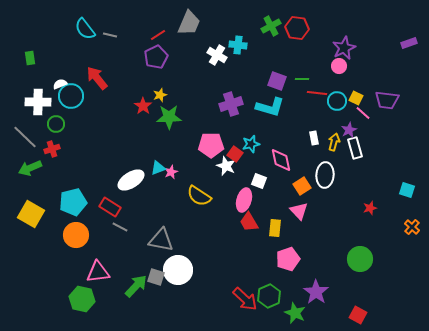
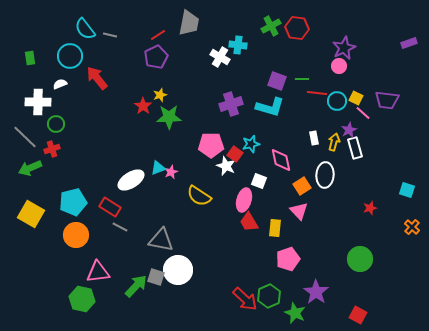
gray trapezoid at (189, 23): rotated 12 degrees counterclockwise
white cross at (217, 55): moved 3 px right, 2 px down
cyan circle at (71, 96): moved 1 px left, 40 px up
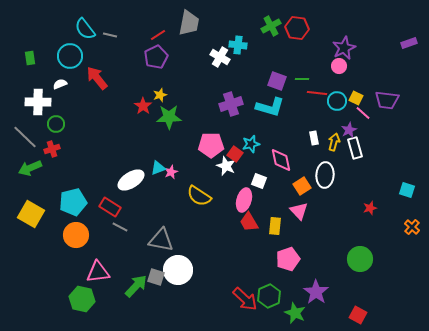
yellow rectangle at (275, 228): moved 2 px up
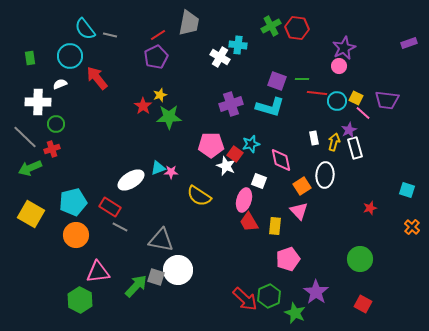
pink star at (171, 172): rotated 24 degrees clockwise
green hexagon at (82, 299): moved 2 px left, 1 px down; rotated 15 degrees clockwise
red square at (358, 315): moved 5 px right, 11 px up
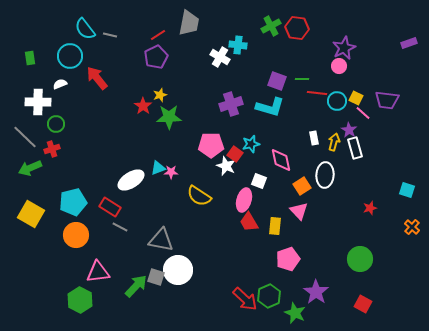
purple star at (349, 130): rotated 14 degrees counterclockwise
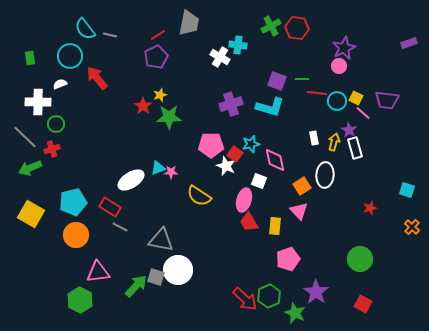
pink diamond at (281, 160): moved 6 px left
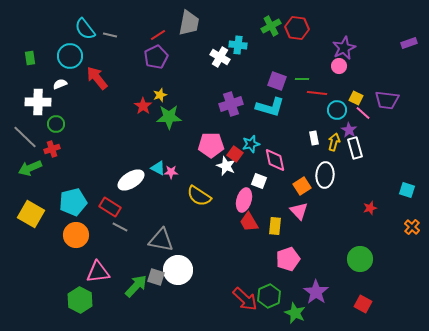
cyan circle at (337, 101): moved 9 px down
cyan triangle at (158, 168): rotated 49 degrees clockwise
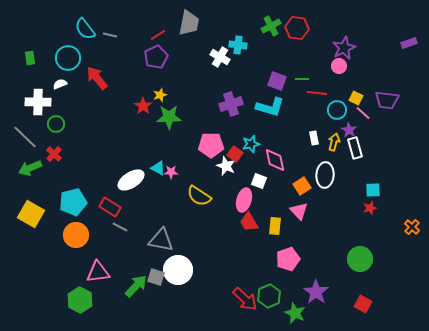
cyan circle at (70, 56): moved 2 px left, 2 px down
red cross at (52, 149): moved 2 px right, 5 px down; rotated 28 degrees counterclockwise
cyan square at (407, 190): moved 34 px left; rotated 21 degrees counterclockwise
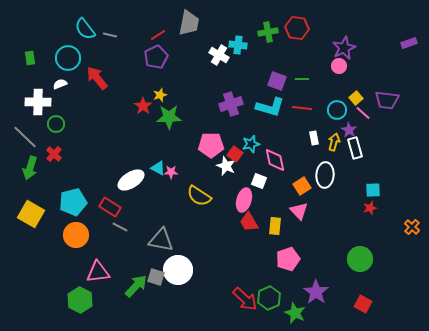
green cross at (271, 26): moved 3 px left, 6 px down; rotated 18 degrees clockwise
white cross at (220, 57): moved 1 px left, 2 px up
red line at (317, 93): moved 15 px left, 15 px down
yellow square at (356, 98): rotated 24 degrees clockwise
green arrow at (30, 168): rotated 50 degrees counterclockwise
green hexagon at (269, 296): moved 2 px down
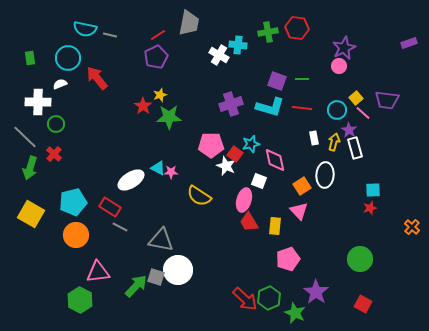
cyan semicircle at (85, 29): rotated 40 degrees counterclockwise
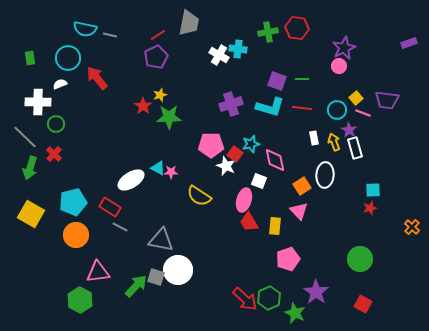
cyan cross at (238, 45): moved 4 px down
pink line at (363, 113): rotated 21 degrees counterclockwise
yellow arrow at (334, 142): rotated 36 degrees counterclockwise
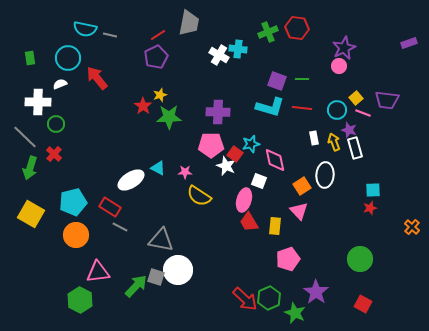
green cross at (268, 32): rotated 12 degrees counterclockwise
purple cross at (231, 104): moved 13 px left, 8 px down; rotated 20 degrees clockwise
purple star at (349, 130): rotated 14 degrees counterclockwise
pink star at (171, 172): moved 14 px right
